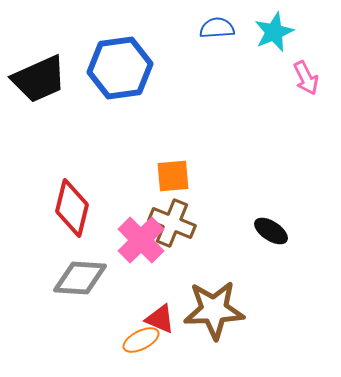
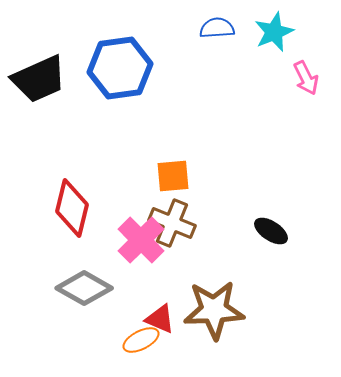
gray diamond: moved 4 px right, 10 px down; rotated 26 degrees clockwise
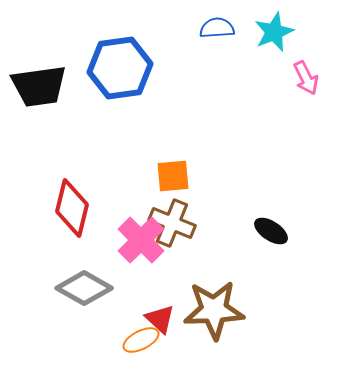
black trapezoid: moved 7 px down; rotated 16 degrees clockwise
red triangle: rotated 20 degrees clockwise
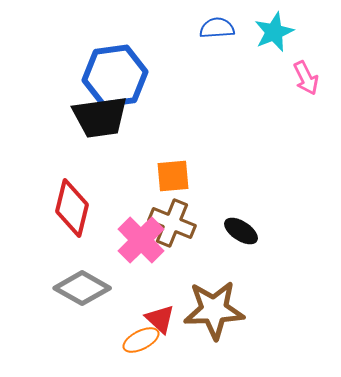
blue hexagon: moved 5 px left, 8 px down
black trapezoid: moved 61 px right, 31 px down
black ellipse: moved 30 px left
gray diamond: moved 2 px left
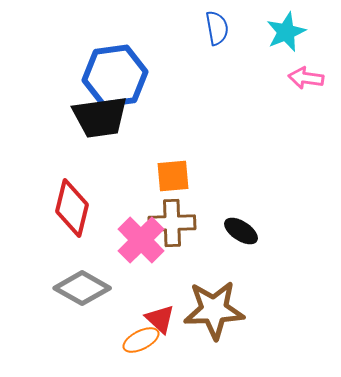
blue semicircle: rotated 84 degrees clockwise
cyan star: moved 12 px right
pink arrow: rotated 124 degrees clockwise
brown cross: rotated 24 degrees counterclockwise
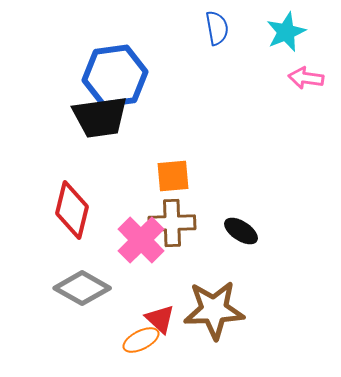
red diamond: moved 2 px down
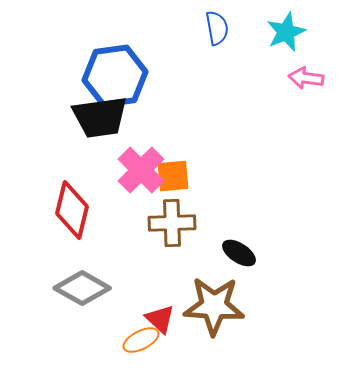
black ellipse: moved 2 px left, 22 px down
pink cross: moved 70 px up
brown star: moved 4 px up; rotated 6 degrees clockwise
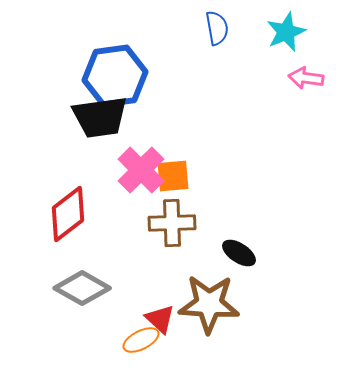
red diamond: moved 4 px left, 4 px down; rotated 38 degrees clockwise
brown star: moved 5 px left, 2 px up
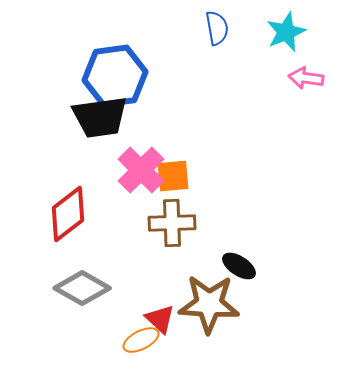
black ellipse: moved 13 px down
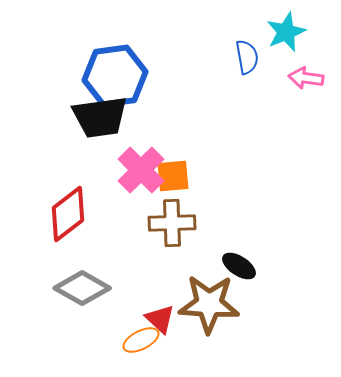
blue semicircle: moved 30 px right, 29 px down
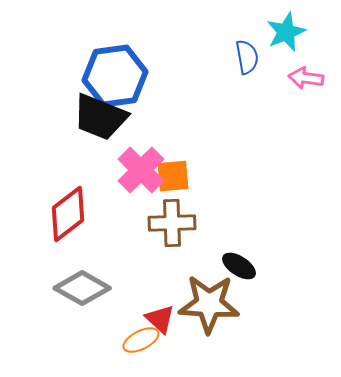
black trapezoid: rotated 30 degrees clockwise
